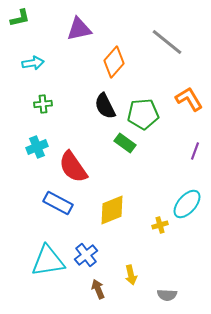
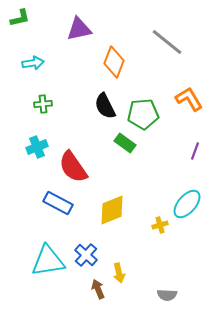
orange diamond: rotated 20 degrees counterclockwise
blue cross: rotated 10 degrees counterclockwise
yellow arrow: moved 12 px left, 2 px up
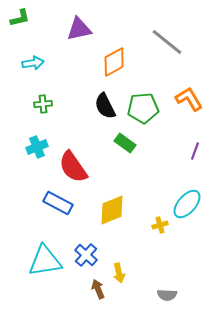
orange diamond: rotated 40 degrees clockwise
green pentagon: moved 6 px up
cyan triangle: moved 3 px left
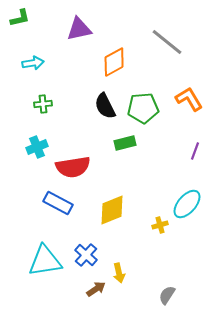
green rectangle: rotated 50 degrees counterclockwise
red semicircle: rotated 64 degrees counterclockwise
brown arrow: moved 2 px left; rotated 78 degrees clockwise
gray semicircle: rotated 120 degrees clockwise
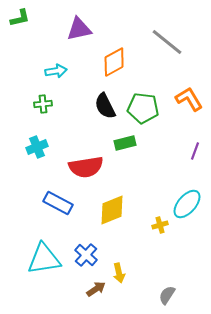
cyan arrow: moved 23 px right, 8 px down
green pentagon: rotated 12 degrees clockwise
red semicircle: moved 13 px right
cyan triangle: moved 1 px left, 2 px up
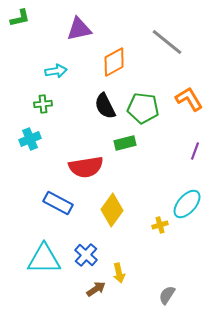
cyan cross: moved 7 px left, 8 px up
yellow diamond: rotated 32 degrees counterclockwise
cyan triangle: rotated 9 degrees clockwise
